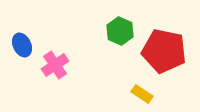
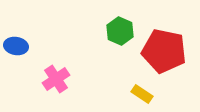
blue ellipse: moved 6 px left, 1 px down; rotated 55 degrees counterclockwise
pink cross: moved 1 px right, 14 px down
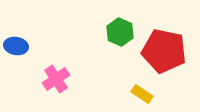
green hexagon: moved 1 px down
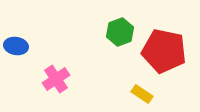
green hexagon: rotated 16 degrees clockwise
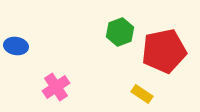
red pentagon: rotated 24 degrees counterclockwise
pink cross: moved 8 px down
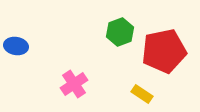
pink cross: moved 18 px right, 3 px up
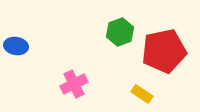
pink cross: rotated 8 degrees clockwise
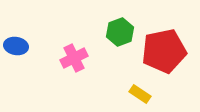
pink cross: moved 26 px up
yellow rectangle: moved 2 px left
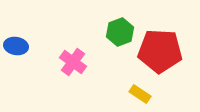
red pentagon: moved 4 px left; rotated 15 degrees clockwise
pink cross: moved 1 px left, 4 px down; rotated 28 degrees counterclockwise
